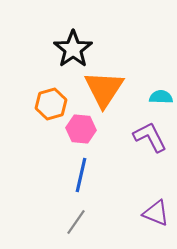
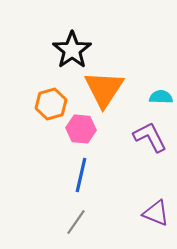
black star: moved 1 px left, 1 px down
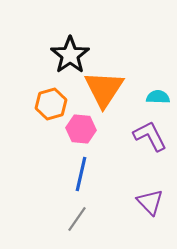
black star: moved 2 px left, 5 px down
cyan semicircle: moved 3 px left
purple L-shape: moved 1 px up
blue line: moved 1 px up
purple triangle: moved 6 px left, 11 px up; rotated 24 degrees clockwise
gray line: moved 1 px right, 3 px up
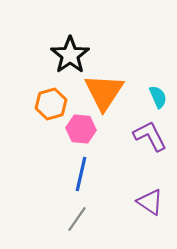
orange triangle: moved 3 px down
cyan semicircle: rotated 65 degrees clockwise
purple triangle: rotated 12 degrees counterclockwise
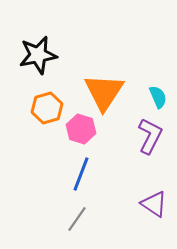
black star: moved 32 px left; rotated 24 degrees clockwise
orange hexagon: moved 4 px left, 4 px down
pink hexagon: rotated 12 degrees clockwise
purple L-shape: rotated 54 degrees clockwise
blue line: rotated 8 degrees clockwise
purple triangle: moved 4 px right, 2 px down
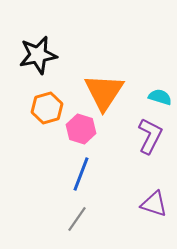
cyan semicircle: moved 2 px right; rotated 50 degrees counterclockwise
purple triangle: rotated 16 degrees counterclockwise
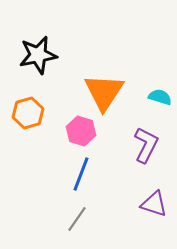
orange hexagon: moved 19 px left, 5 px down
pink hexagon: moved 2 px down
purple L-shape: moved 4 px left, 9 px down
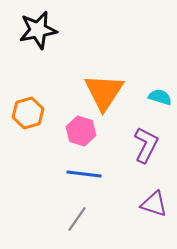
black star: moved 25 px up
blue line: moved 3 px right; rotated 76 degrees clockwise
